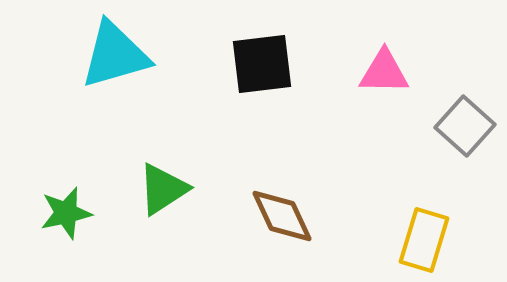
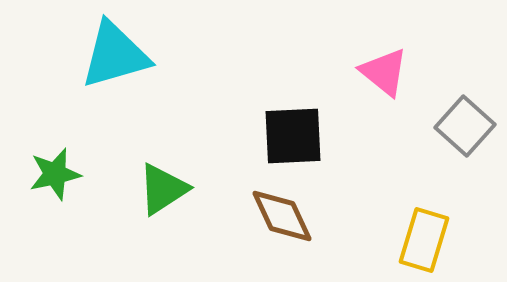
black square: moved 31 px right, 72 px down; rotated 4 degrees clockwise
pink triangle: rotated 38 degrees clockwise
green star: moved 11 px left, 39 px up
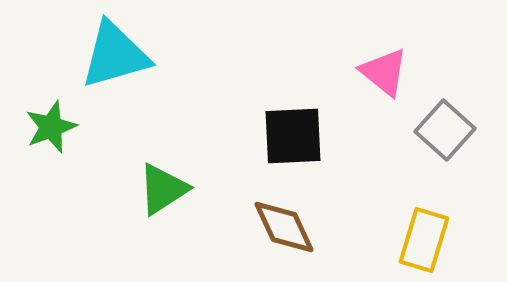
gray square: moved 20 px left, 4 px down
green star: moved 4 px left, 47 px up; rotated 8 degrees counterclockwise
brown diamond: moved 2 px right, 11 px down
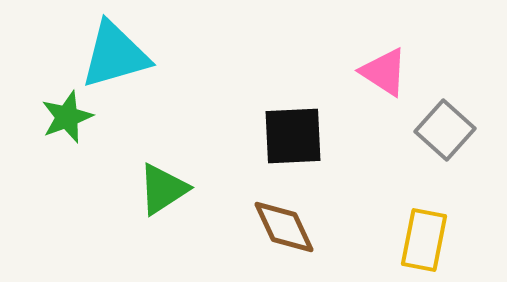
pink triangle: rotated 6 degrees counterclockwise
green star: moved 16 px right, 10 px up
yellow rectangle: rotated 6 degrees counterclockwise
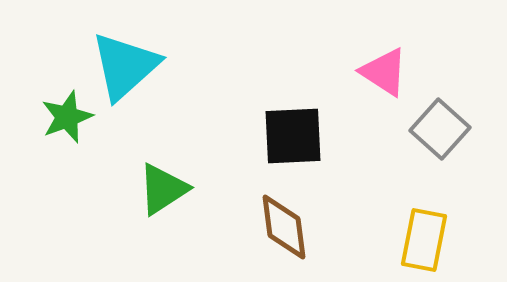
cyan triangle: moved 10 px right, 11 px down; rotated 26 degrees counterclockwise
gray square: moved 5 px left, 1 px up
brown diamond: rotated 18 degrees clockwise
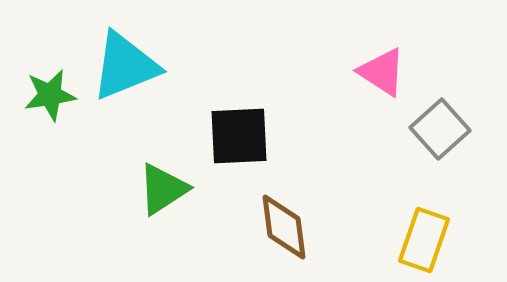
cyan triangle: rotated 20 degrees clockwise
pink triangle: moved 2 px left
green star: moved 17 px left, 22 px up; rotated 12 degrees clockwise
gray square: rotated 6 degrees clockwise
black square: moved 54 px left
yellow rectangle: rotated 8 degrees clockwise
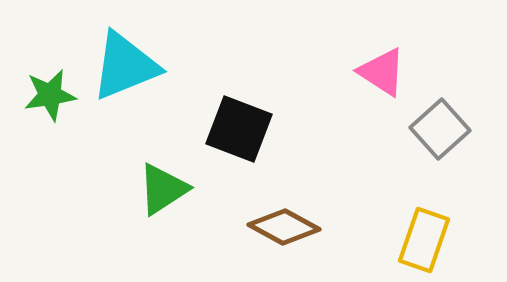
black square: moved 7 px up; rotated 24 degrees clockwise
brown diamond: rotated 54 degrees counterclockwise
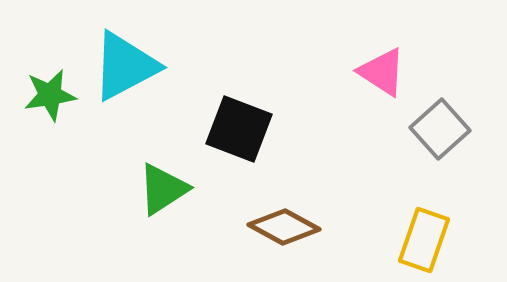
cyan triangle: rotated 6 degrees counterclockwise
